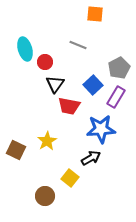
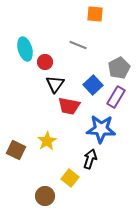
blue star: rotated 8 degrees clockwise
black arrow: moved 1 px left, 1 px down; rotated 42 degrees counterclockwise
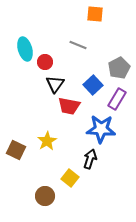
purple rectangle: moved 1 px right, 2 px down
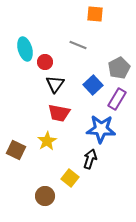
red trapezoid: moved 10 px left, 7 px down
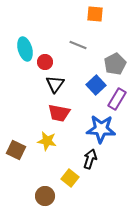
gray pentagon: moved 4 px left, 4 px up
blue square: moved 3 px right
yellow star: rotated 30 degrees counterclockwise
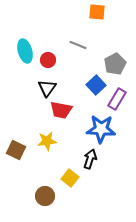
orange square: moved 2 px right, 2 px up
cyan ellipse: moved 2 px down
red circle: moved 3 px right, 2 px up
black triangle: moved 8 px left, 4 px down
red trapezoid: moved 2 px right, 3 px up
yellow star: rotated 18 degrees counterclockwise
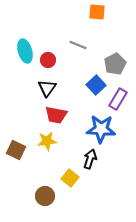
purple rectangle: moved 1 px right
red trapezoid: moved 5 px left, 5 px down
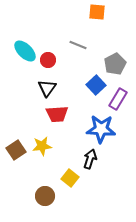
cyan ellipse: rotated 30 degrees counterclockwise
red trapezoid: moved 1 px right, 1 px up; rotated 15 degrees counterclockwise
yellow star: moved 5 px left, 5 px down
brown square: rotated 30 degrees clockwise
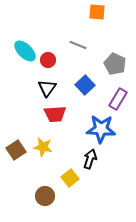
gray pentagon: rotated 20 degrees counterclockwise
blue square: moved 11 px left
red trapezoid: moved 2 px left
yellow star: moved 1 px right, 1 px down; rotated 18 degrees clockwise
yellow square: rotated 12 degrees clockwise
